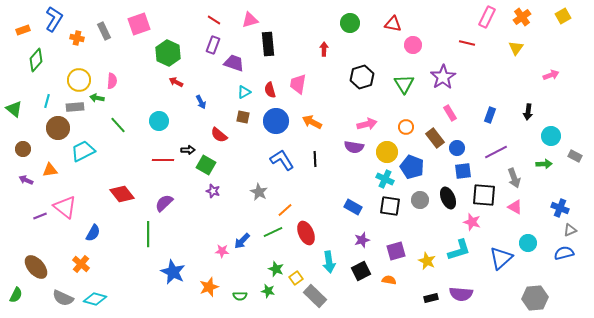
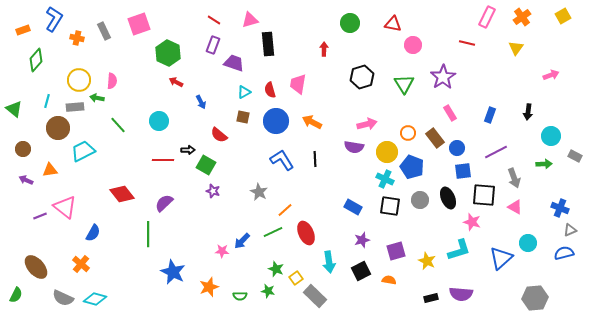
orange circle at (406, 127): moved 2 px right, 6 px down
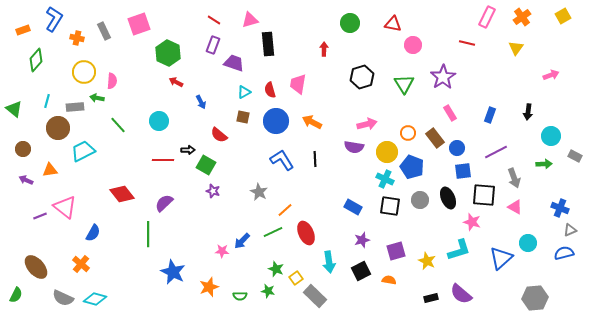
yellow circle at (79, 80): moved 5 px right, 8 px up
purple semicircle at (461, 294): rotated 35 degrees clockwise
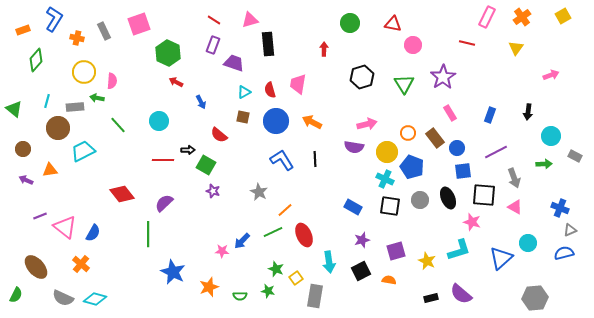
pink triangle at (65, 207): moved 20 px down
red ellipse at (306, 233): moved 2 px left, 2 px down
gray rectangle at (315, 296): rotated 55 degrees clockwise
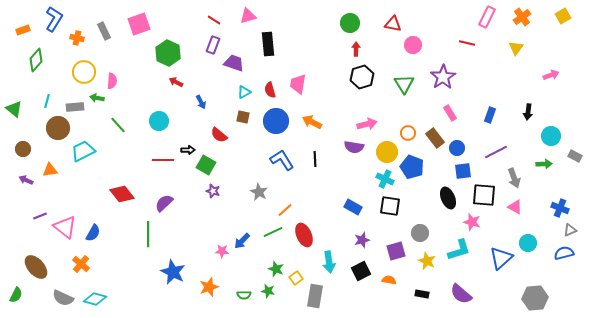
pink triangle at (250, 20): moved 2 px left, 4 px up
red arrow at (324, 49): moved 32 px right
gray circle at (420, 200): moved 33 px down
green semicircle at (240, 296): moved 4 px right, 1 px up
black rectangle at (431, 298): moved 9 px left, 4 px up; rotated 24 degrees clockwise
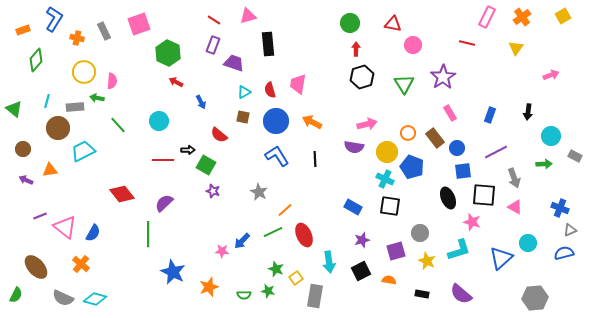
blue L-shape at (282, 160): moved 5 px left, 4 px up
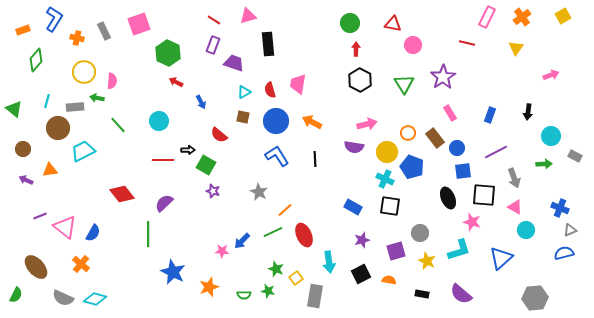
black hexagon at (362, 77): moved 2 px left, 3 px down; rotated 15 degrees counterclockwise
cyan circle at (528, 243): moved 2 px left, 13 px up
black square at (361, 271): moved 3 px down
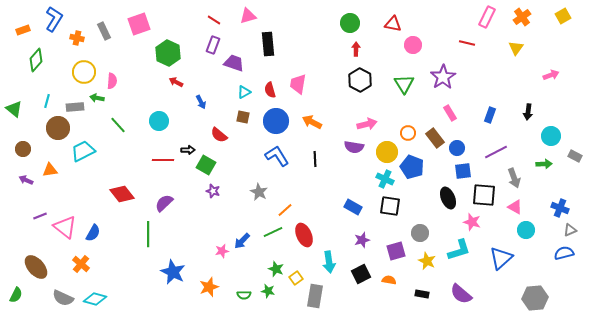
pink star at (222, 251): rotated 16 degrees counterclockwise
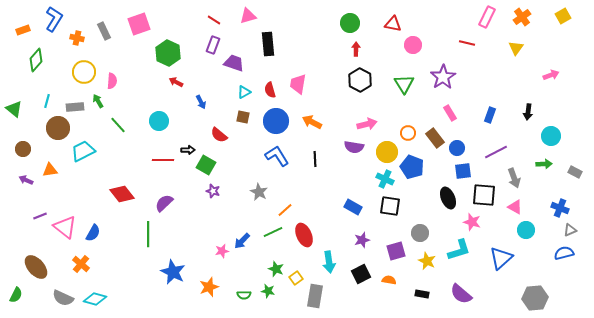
green arrow at (97, 98): moved 1 px right, 3 px down; rotated 48 degrees clockwise
gray rectangle at (575, 156): moved 16 px down
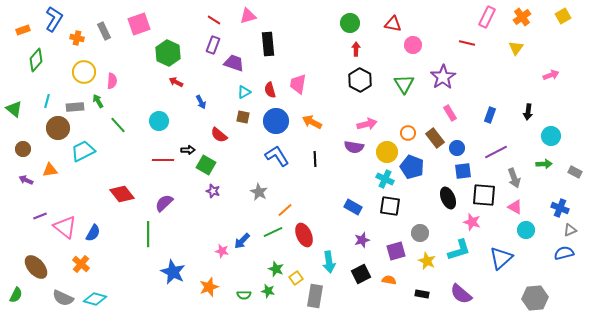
pink star at (222, 251): rotated 24 degrees clockwise
